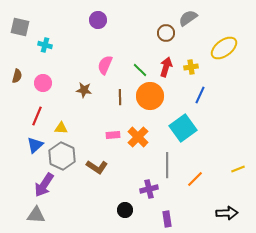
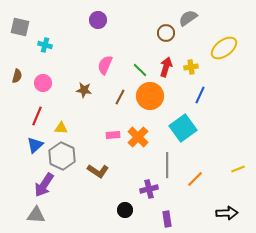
brown line: rotated 28 degrees clockwise
brown L-shape: moved 1 px right, 4 px down
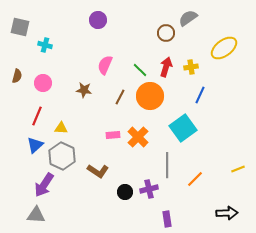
black circle: moved 18 px up
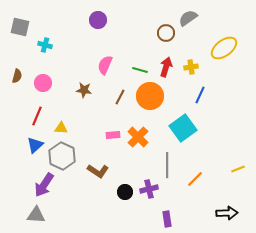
green line: rotated 28 degrees counterclockwise
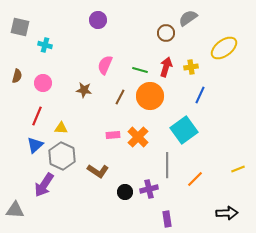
cyan square: moved 1 px right, 2 px down
gray triangle: moved 21 px left, 5 px up
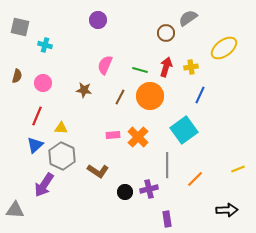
black arrow: moved 3 px up
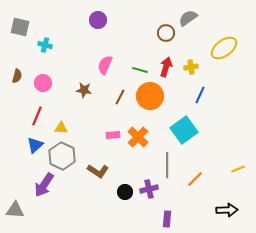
purple rectangle: rotated 14 degrees clockwise
